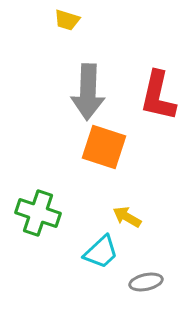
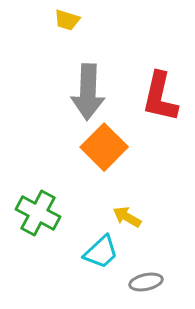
red L-shape: moved 2 px right, 1 px down
orange square: rotated 27 degrees clockwise
green cross: rotated 9 degrees clockwise
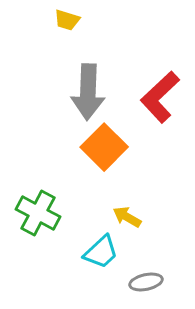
red L-shape: rotated 34 degrees clockwise
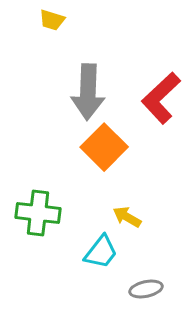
yellow trapezoid: moved 15 px left
red L-shape: moved 1 px right, 1 px down
green cross: rotated 21 degrees counterclockwise
cyan trapezoid: rotated 9 degrees counterclockwise
gray ellipse: moved 7 px down
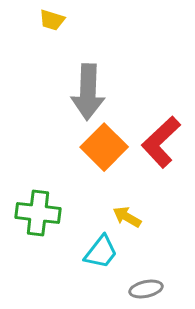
red L-shape: moved 44 px down
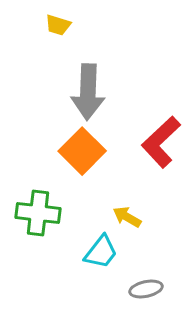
yellow trapezoid: moved 6 px right, 5 px down
orange square: moved 22 px left, 4 px down
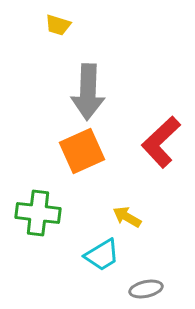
orange square: rotated 21 degrees clockwise
cyan trapezoid: moved 1 px right, 3 px down; rotated 21 degrees clockwise
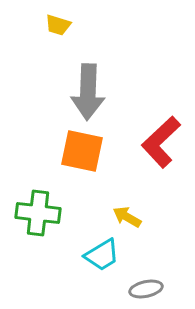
orange square: rotated 36 degrees clockwise
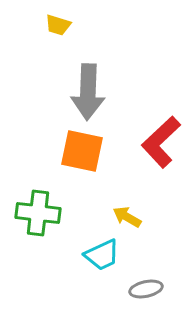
cyan trapezoid: rotated 6 degrees clockwise
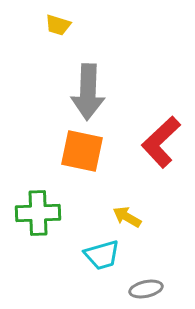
green cross: rotated 9 degrees counterclockwise
cyan trapezoid: rotated 9 degrees clockwise
